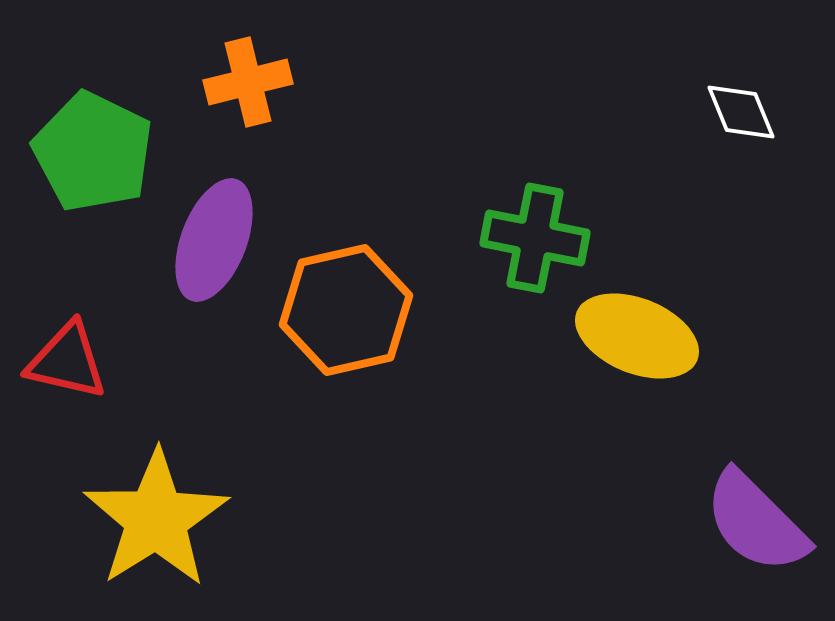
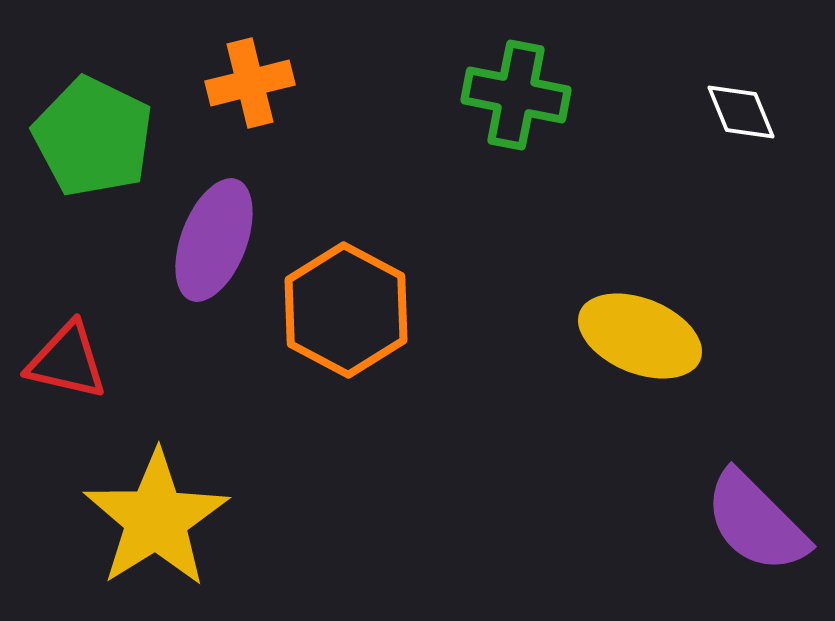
orange cross: moved 2 px right, 1 px down
green pentagon: moved 15 px up
green cross: moved 19 px left, 143 px up
orange hexagon: rotated 19 degrees counterclockwise
yellow ellipse: moved 3 px right
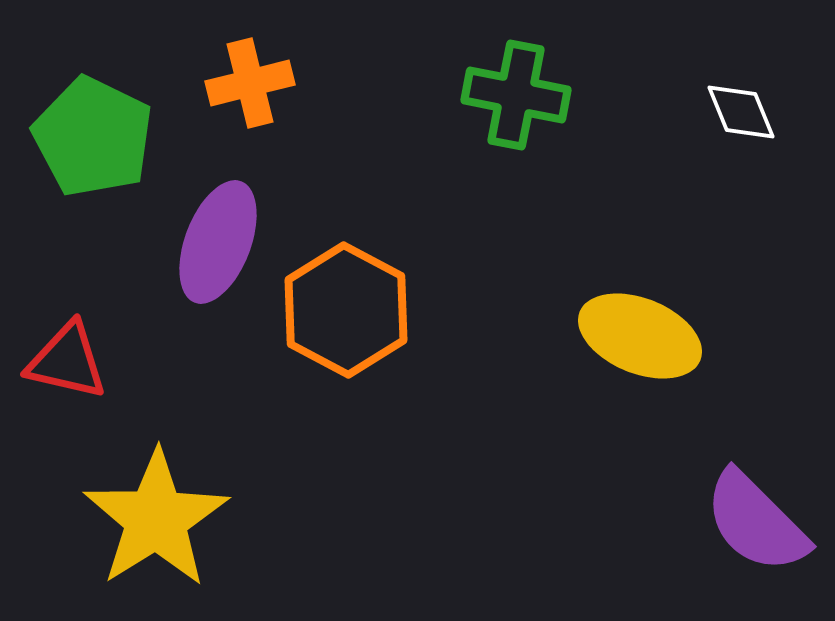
purple ellipse: moved 4 px right, 2 px down
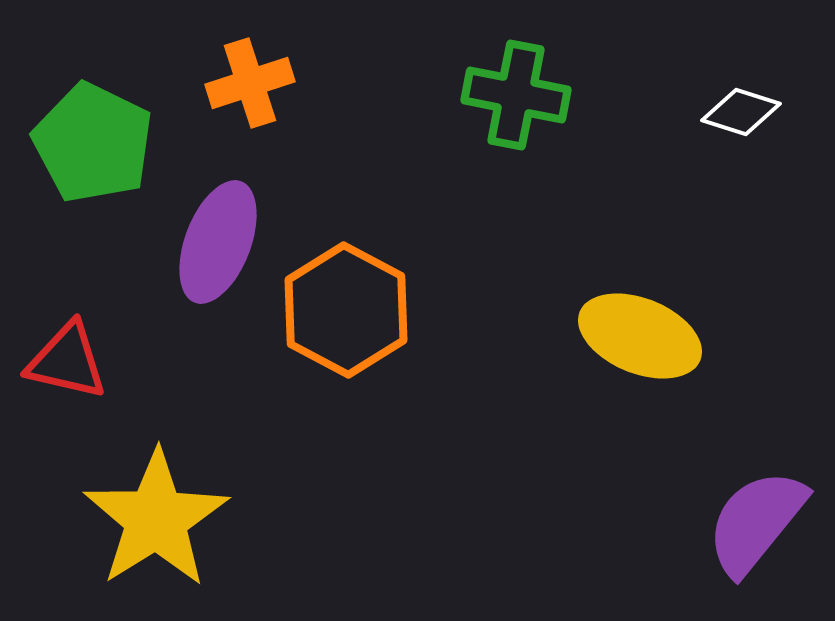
orange cross: rotated 4 degrees counterclockwise
white diamond: rotated 50 degrees counterclockwise
green pentagon: moved 6 px down
purple semicircle: rotated 84 degrees clockwise
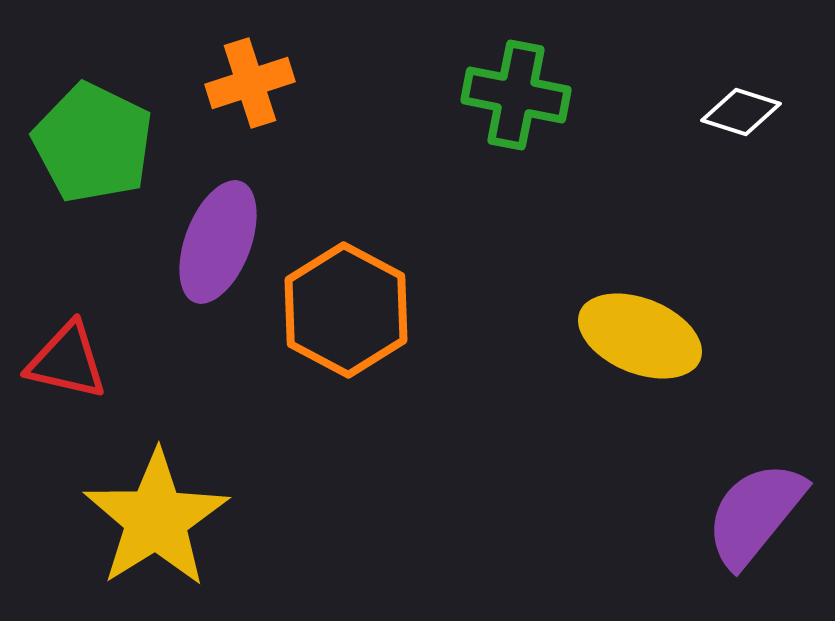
purple semicircle: moved 1 px left, 8 px up
